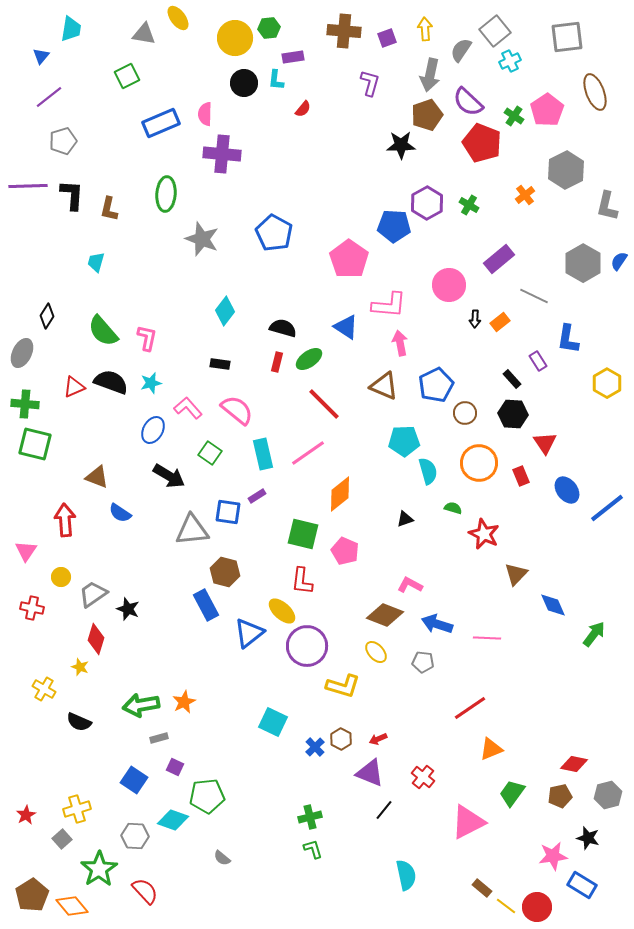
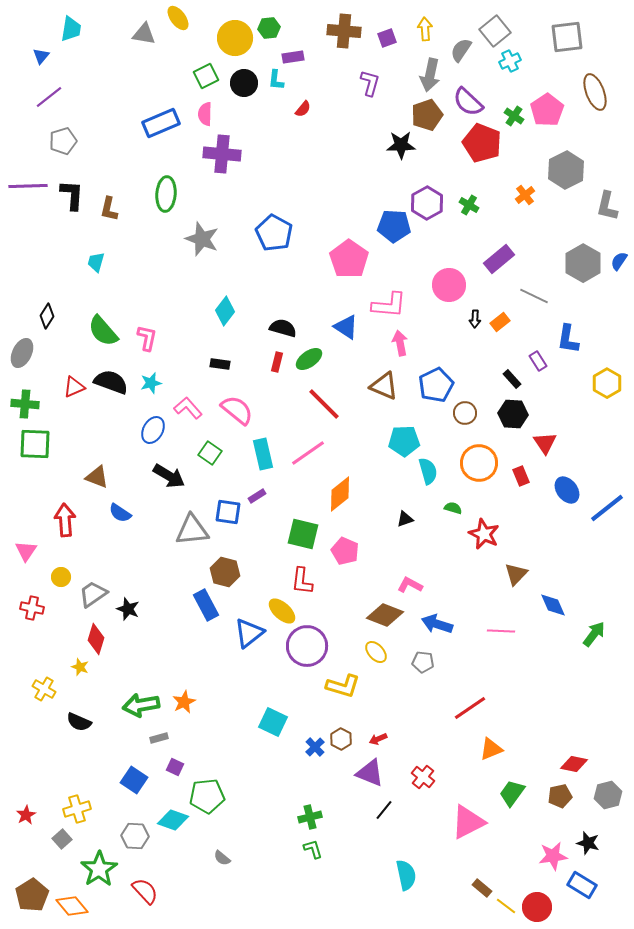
green square at (127, 76): moved 79 px right
green square at (35, 444): rotated 12 degrees counterclockwise
pink line at (487, 638): moved 14 px right, 7 px up
black star at (588, 838): moved 5 px down
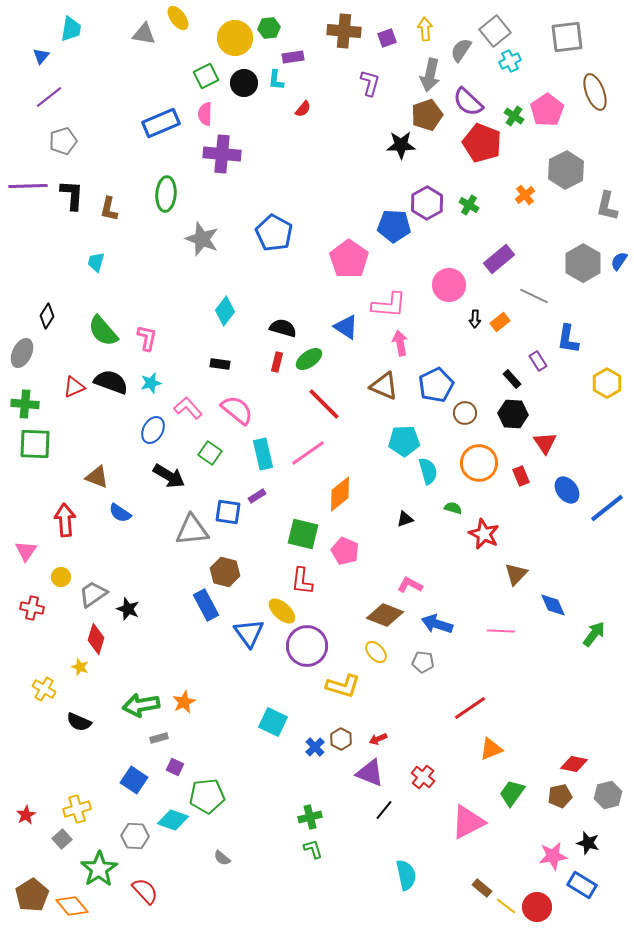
blue triangle at (249, 633): rotated 28 degrees counterclockwise
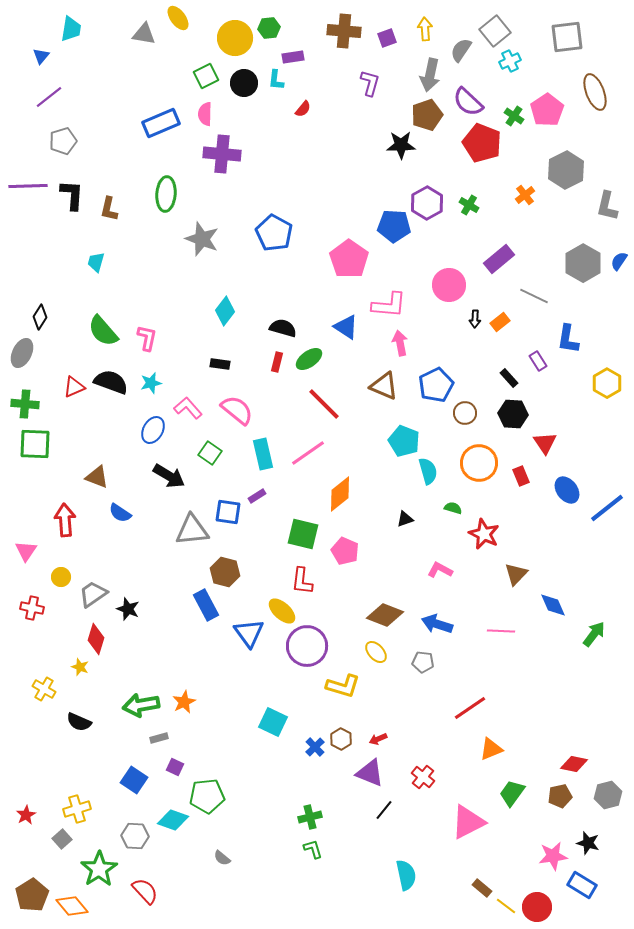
black diamond at (47, 316): moved 7 px left, 1 px down
black rectangle at (512, 379): moved 3 px left, 1 px up
cyan pentagon at (404, 441): rotated 24 degrees clockwise
pink L-shape at (410, 585): moved 30 px right, 15 px up
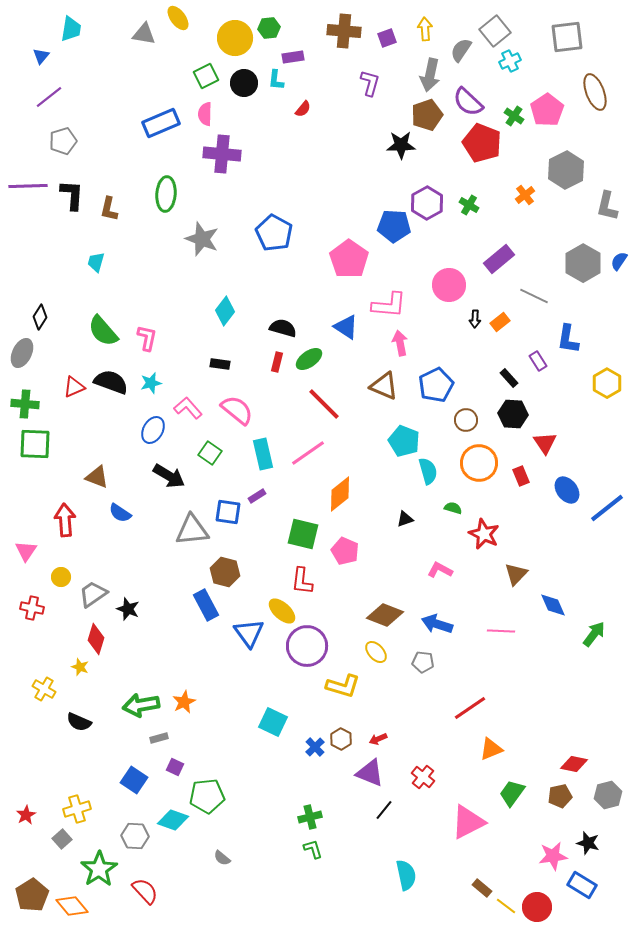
brown circle at (465, 413): moved 1 px right, 7 px down
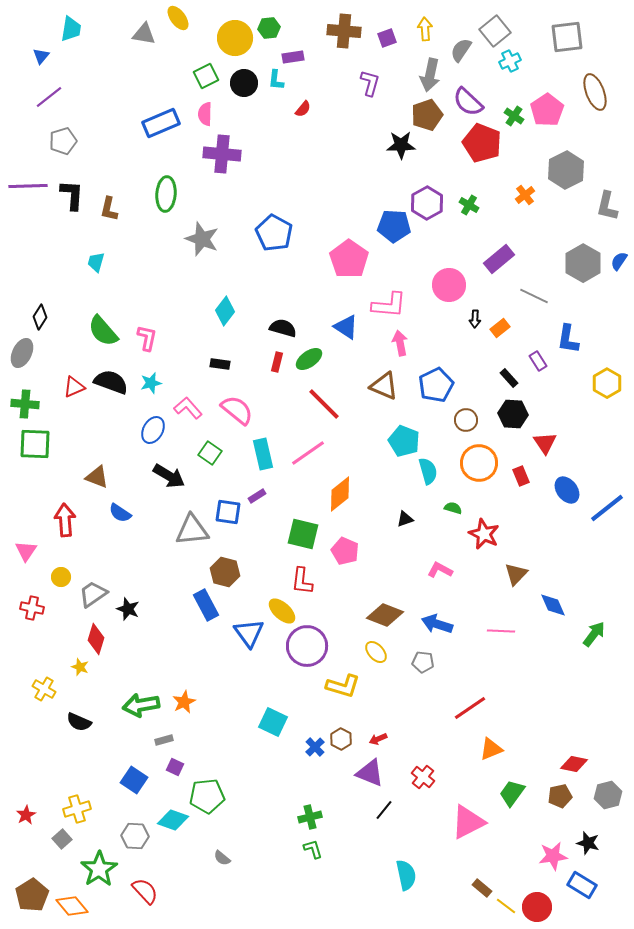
orange rectangle at (500, 322): moved 6 px down
gray rectangle at (159, 738): moved 5 px right, 2 px down
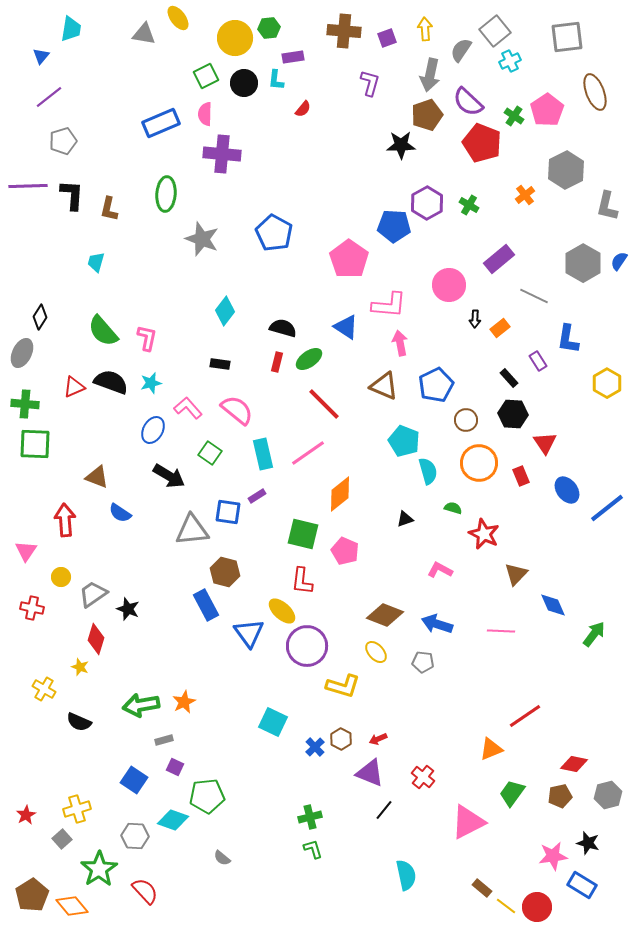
red line at (470, 708): moved 55 px right, 8 px down
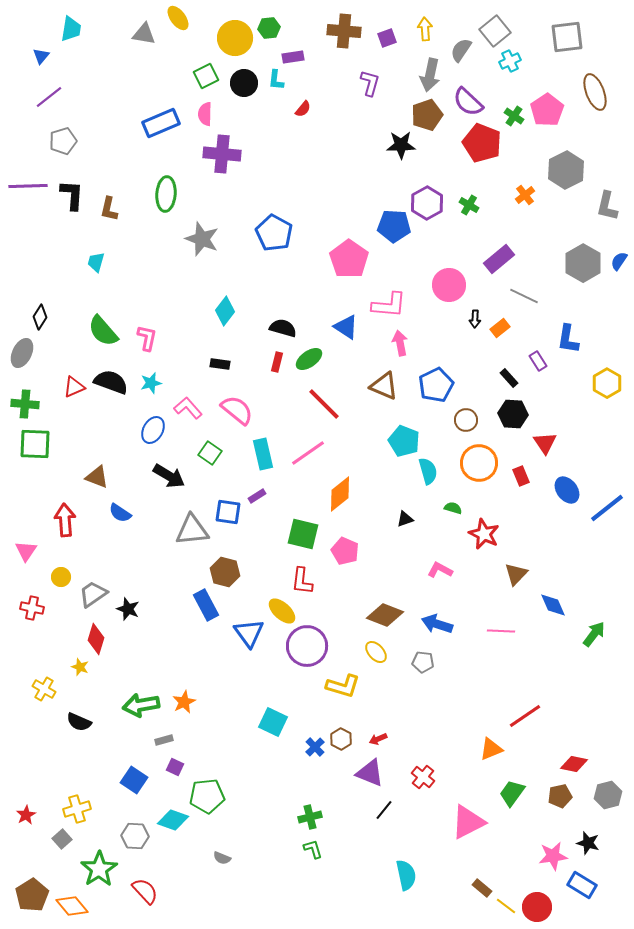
gray line at (534, 296): moved 10 px left
gray semicircle at (222, 858): rotated 18 degrees counterclockwise
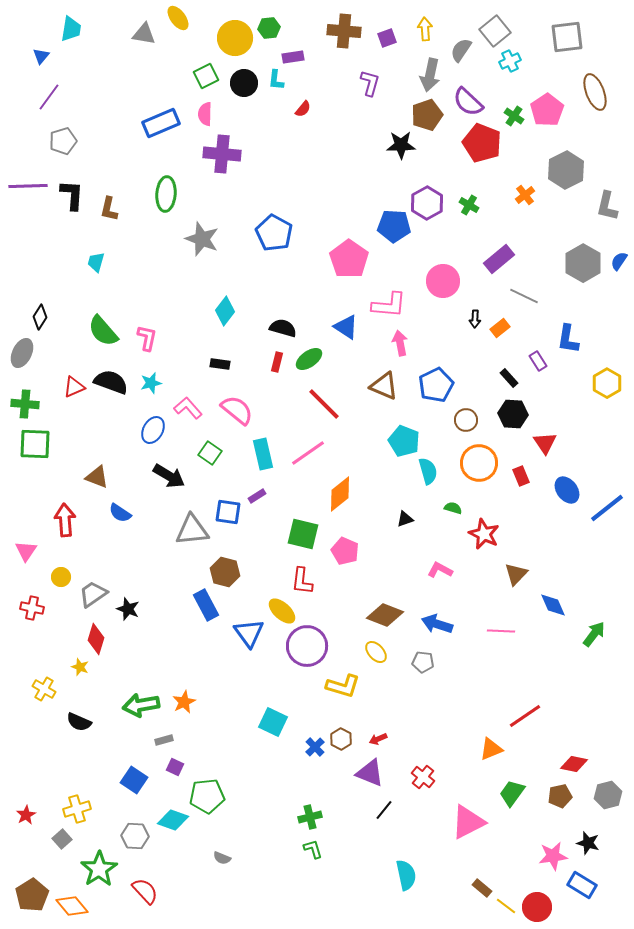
purple line at (49, 97): rotated 16 degrees counterclockwise
pink circle at (449, 285): moved 6 px left, 4 px up
